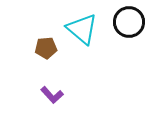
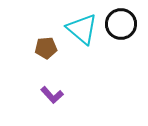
black circle: moved 8 px left, 2 px down
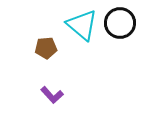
black circle: moved 1 px left, 1 px up
cyan triangle: moved 4 px up
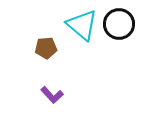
black circle: moved 1 px left, 1 px down
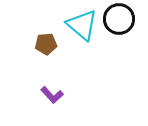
black circle: moved 5 px up
brown pentagon: moved 4 px up
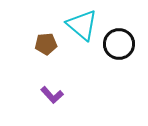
black circle: moved 25 px down
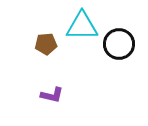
cyan triangle: moved 1 px down; rotated 40 degrees counterclockwise
purple L-shape: rotated 35 degrees counterclockwise
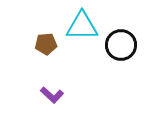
black circle: moved 2 px right, 1 px down
purple L-shape: rotated 30 degrees clockwise
